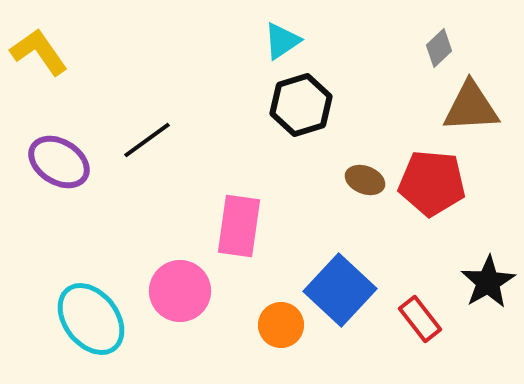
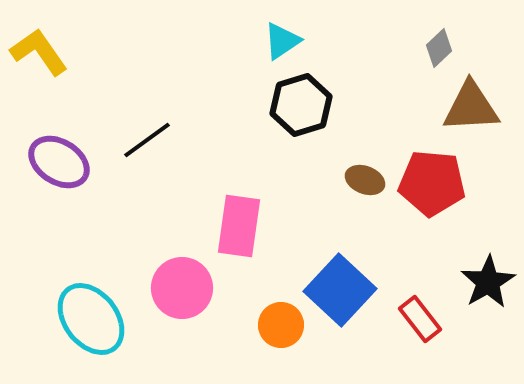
pink circle: moved 2 px right, 3 px up
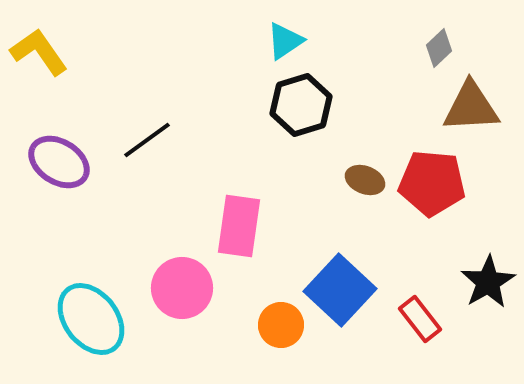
cyan triangle: moved 3 px right
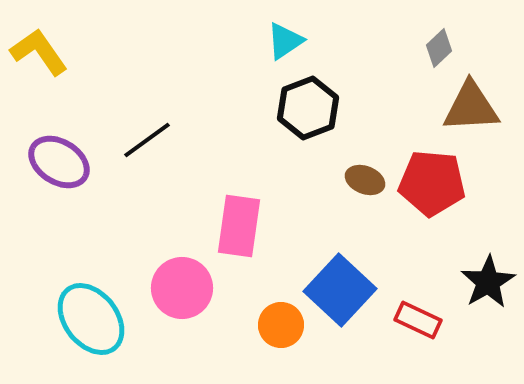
black hexagon: moved 7 px right, 3 px down; rotated 4 degrees counterclockwise
red rectangle: moved 2 px left, 1 px down; rotated 27 degrees counterclockwise
